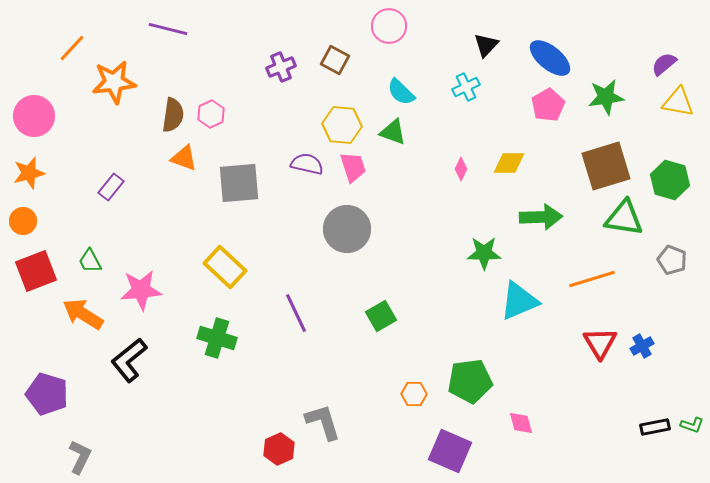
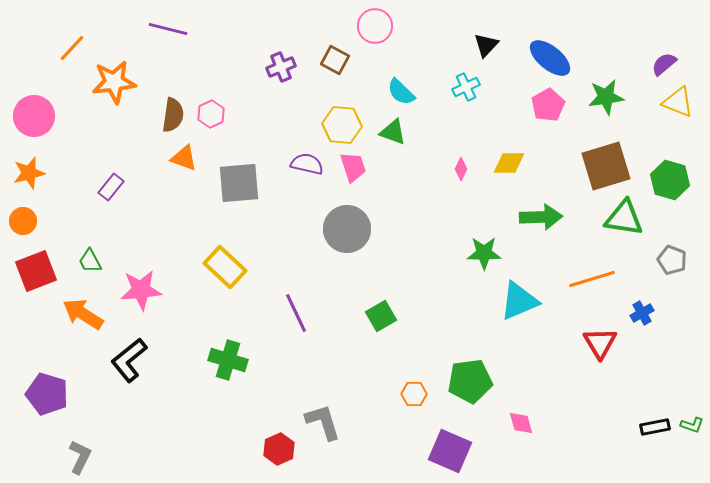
pink circle at (389, 26): moved 14 px left
yellow triangle at (678, 102): rotated 12 degrees clockwise
green cross at (217, 338): moved 11 px right, 22 px down
blue cross at (642, 346): moved 33 px up
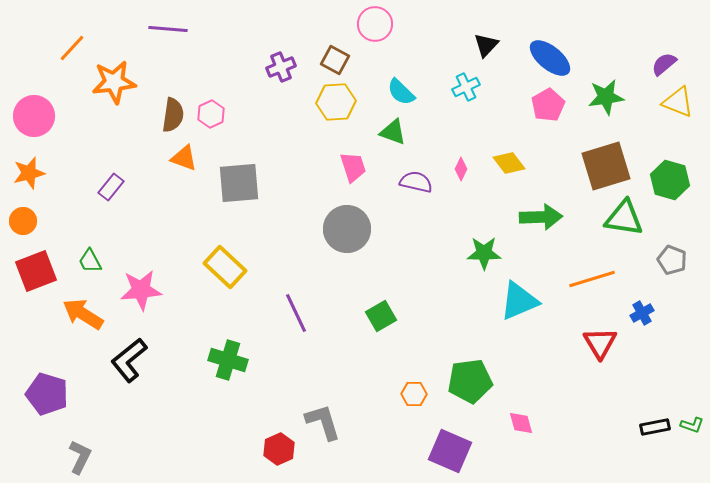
pink circle at (375, 26): moved 2 px up
purple line at (168, 29): rotated 9 degrees counterclockwise
yellow hexagon at (342, 125): moved 6 px left, 23 px up; rotated 9 degrees counterclockwise
yellow diamond at (509, 163): rotated 52 degrees clockwise
purple semicircle at (307, 164): moved 109 px right, 18 px down
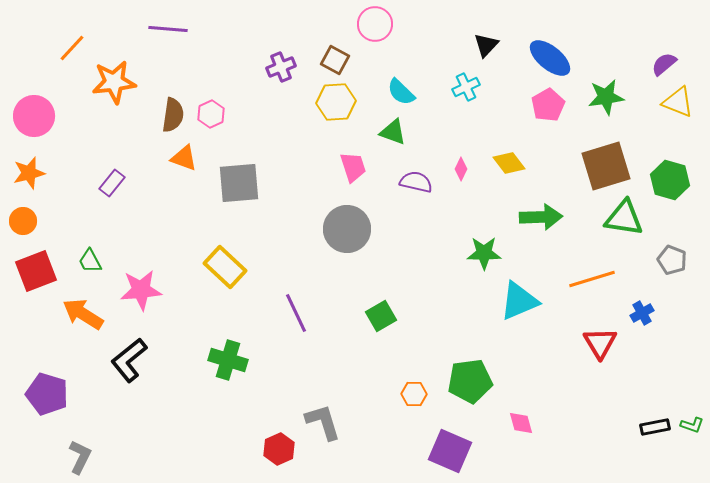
purple rectangle at (111, 187): moved 1 px right, 4 px up
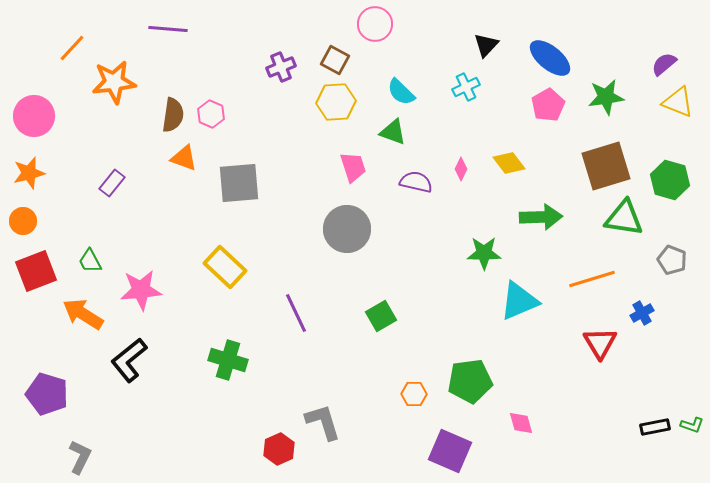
pink hexagon at (211, 114): rotated 12 degrees counterclockwise
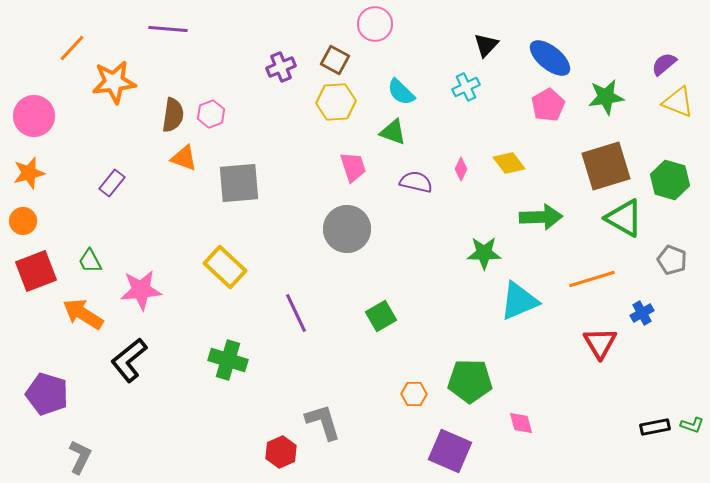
pink hexagon at (211, 114): rotated 16 degrees clockwise
green triangle at (624, 218): rotated 21 degrees clockwise
green pentagon at (470, 381): rotated 9 degrees clockwise
red hexagon at (279, 449): moved 2 px right, 3 px down
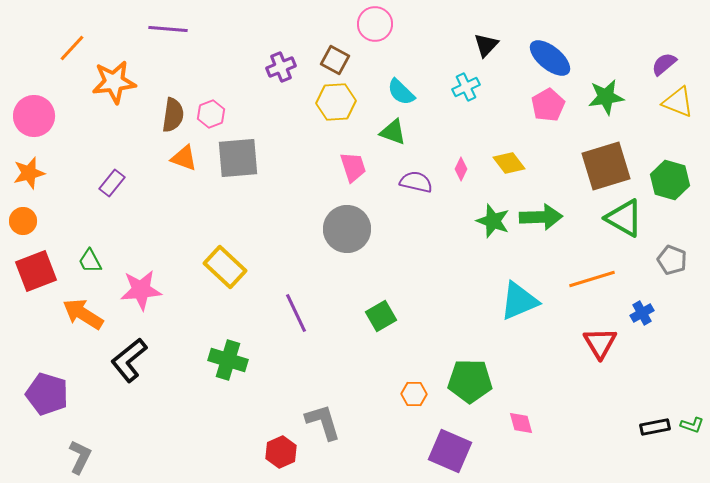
gray square at (239, 183): moved 1 px left, 25 px up
green star at (484, 253): moved 9 px right, 32 px up; rotated 20 degrees clockwise
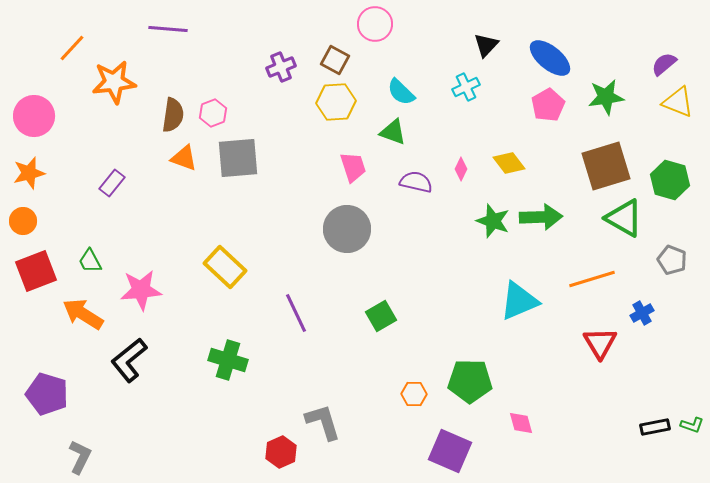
pink hexagon at (211, 114): moved 2 px right, 1 px up
